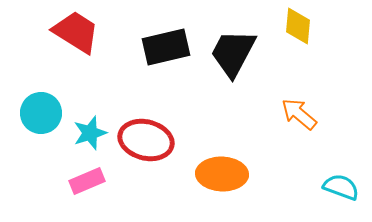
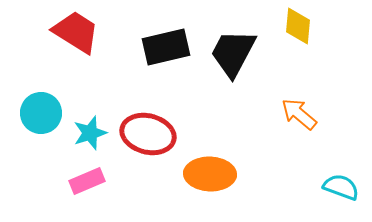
red ellipse: moved 2 px right, 6 px up
orange ellipse: moved 12 px left
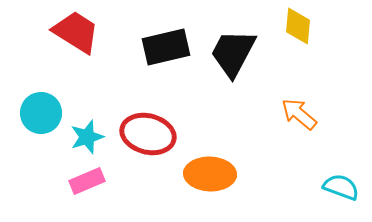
cyan star: moved 3 px left, 4 px down
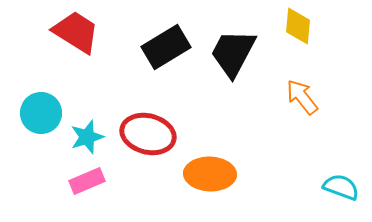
black rectangle: rotated 18 degrees counterclockwise
orange arrow: moved 3 px right, 17 px up; rotated 12 degrees clockwise
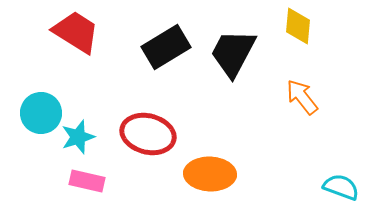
cyan star: moved 9 px left
pink rectangle: rotated 36 degrees clockwise
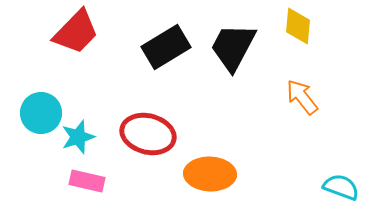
red trapezoid: rotated 102 degrees clockwise
black trapezoid: moved 6 px up
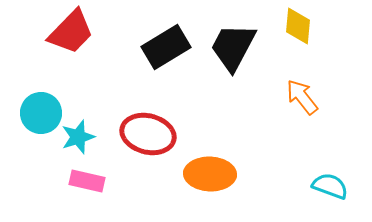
red trapezoid: moved 5 px left
cyan semicircle: moved 11 px left, 1 px up
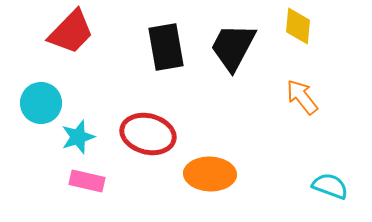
black rectangle: rotated 69 degrees counterclockwise
cyan circle: moved 10 px up
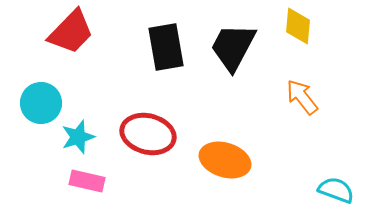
orange ellipse: moved 15 px right, 14 px up; rotated 15 degrees clockwise
cyan semicircle: moved 6 px right, 4 px down
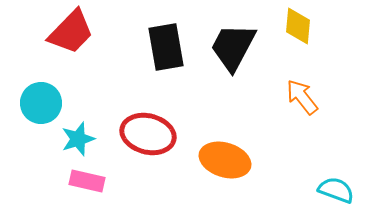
cyan star: moved 2 px down
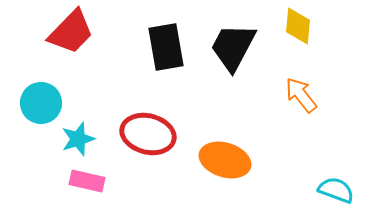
orange arrow: moved 1 px left, 2 px up
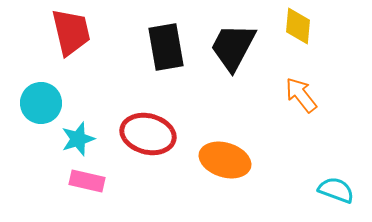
red trapezoid: rotated 57 degrees counterclockwise
